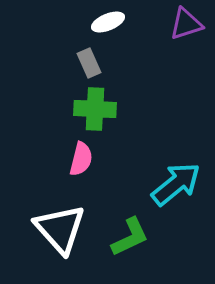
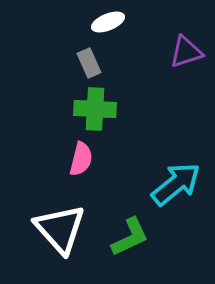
purple triangle: moved 28 px down
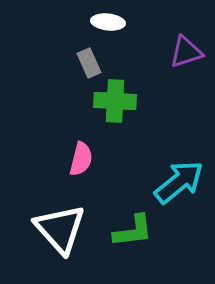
white ellipse: rotated 28 degrees clockwise
green cross: moved 20 px right, 8 px up
cyan arrow: moved 3 px right, 2 px up
green L-shape: moved 3 px right, 6 px up; rotated 18 degrees clockwise
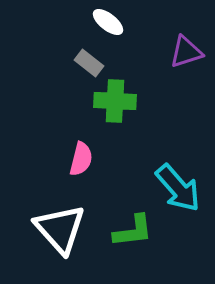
white ellipse: rotated 32 degrees clockwise
gray rectangle: rotated 28 degrees counterclockwise
cyan arrow: moved 1 px left, 6 px down; rotated 88 degrees clockwise
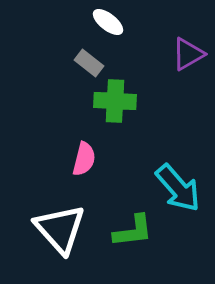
purple triangle: moved 2 px right, 2 px down; rotated 12 degrees counterclockwise
pink semicircle: moved 3 px right
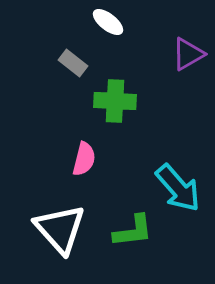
gray rectangle: moved 16 px left
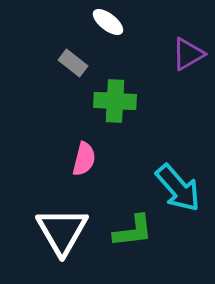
white triangle: moved 2 px right, 2 px down; rotated 12 degrees clockwise
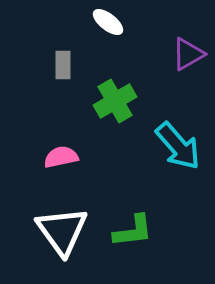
gray rectangle: moved 10 px left, 2 px down; rotated 52 degrees clockwise
green cross: rotated 33 degrees counterclockwise
pink semicircle: moved 23 px left, 2 px up; rotated 116 degrees counterclockwise
cyan arrow: moved 42 px up
white triangle: rotated 6 degrees counterclockwise
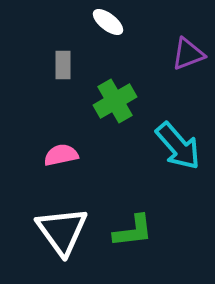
purple triangle: rotated 9 degrees clockwise
pink semicircle: moved 2 px up
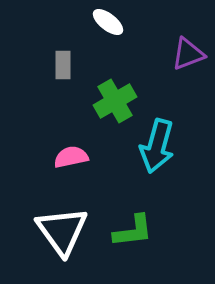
cyan arrow: moved 21 px left; rotated 56 degrees clockwise
pink semicircle: moved 10 px right, 2 px down
